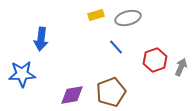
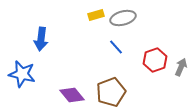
gray ellipse: moved 5 px left
blue star: rotated 16 degrees clockwise
purple diamond: rotated 60 degrees clockwise
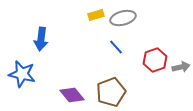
gray arrow: rotated 54 degrees clockwise
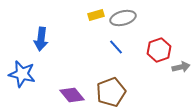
red hexagon: moved 4 px right, 10 px up
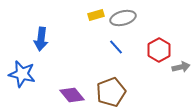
red hexagon: rotated 10 degrees counterclockwise
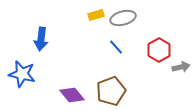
brown pentagon: moved 1 px up
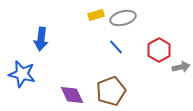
purple diamond: rotated 15 degrees clockwise
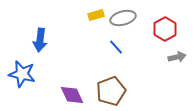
blue arrow: moved 1 px left, 1 px down
red hexagon: moved 6 px right, 21 px up
gray arrow: moved 4 px left, 10 px up
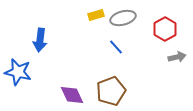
blue star: moved 4 px left, 2 px up
